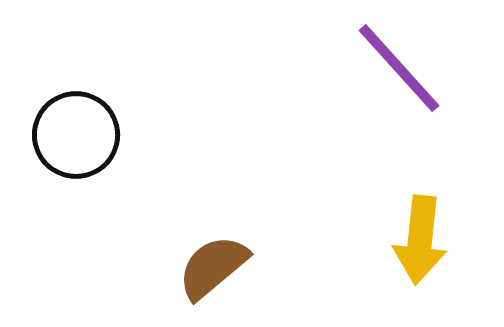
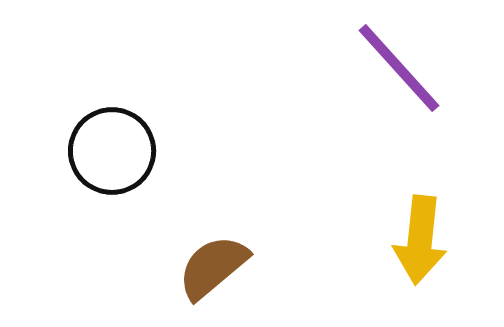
black circle: moved 36 px right, 16 px down
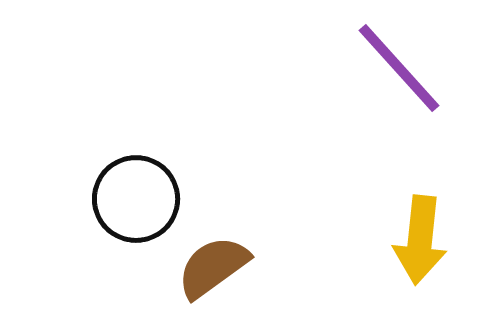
black circle: moved 24 px right, 48 px down
brown semicircle: rotated 4 degrees clockwise
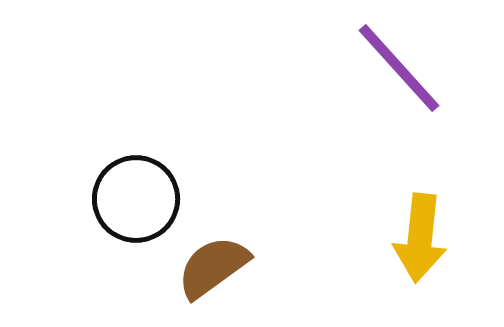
yellow arrow: moved 2 px up
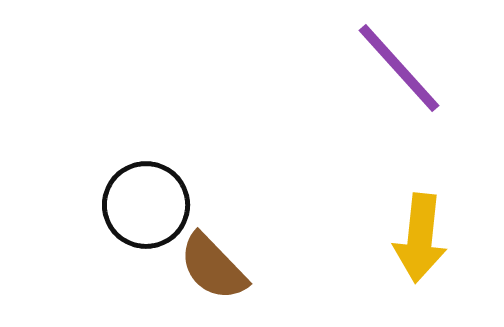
black circle: moved 10 px right, 6 px down
brown semicircle: rotated 98 degrees counterclockwise
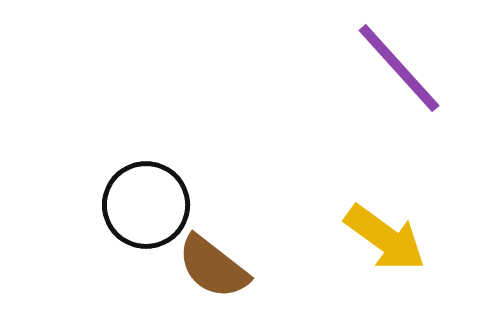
yellow arrow: moved 35 px left; rotated 60 degrees counterclockwise
brown semicircle: rotated 8 degrees counterclockwise
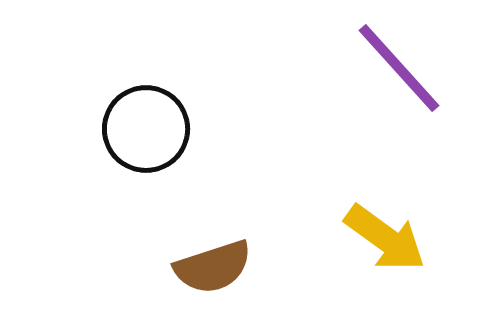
black circle: moved 76 px up
brown semicircle: rotated 56 degrees counterclockwise
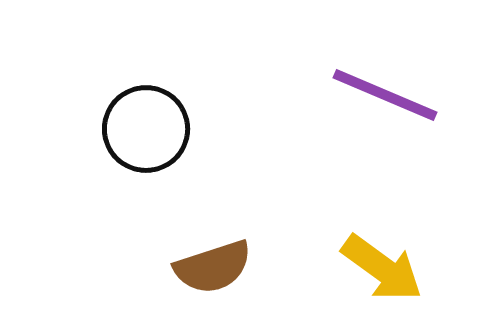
purple line: moved 14 px left, 27 px down; rotated 25 degrees counterclockwise
yellow arrow: moved 3 px left, 30 px down
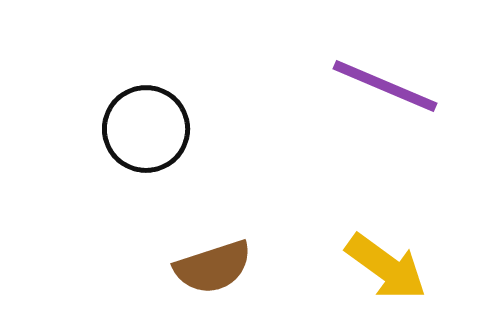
purple line: moved 9 px up
yellow arrow: moved 4 px right, 1 px up
